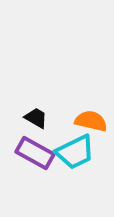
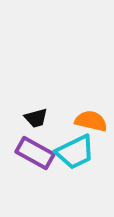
black trapezoid: rotated 135 degrees clockwise
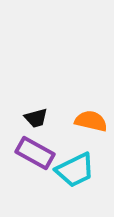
cyan trapezoid: moved 18 px down
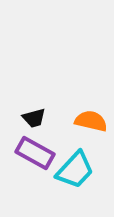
black trapezoid: moved 2 px left
cyan trapezoid: rotated 21 degrees counterclockwise
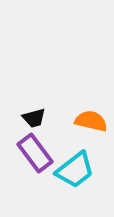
purple rectangle: rotated 24 degrees clockwise
cyan trapezoid: rotated 9 degrees clockwise
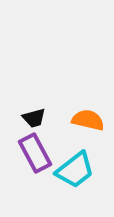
orange semicircle: moved 3 px left, 1 px up
purple rectangle: rotated 9 degrees clockwise
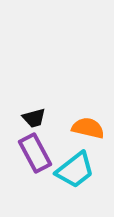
orange semicircle: moved 8 px down
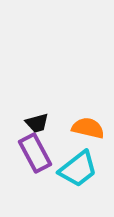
black trapezoid: moved 3 px right, 5 px down
cyan trapezoid: moved 3 px right, 1 px up
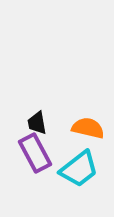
black trapezoid: rotated 95 degrees clockwise
cyan trapezoid: moved 1 px right
